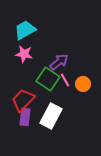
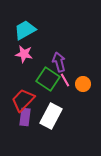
purple arrow: rotated 66 degrees counterclockwise
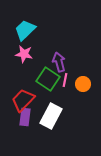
cyan trapezoid: rotated 15 degrees counterclockwise
pink line: rotated 40 degrees clockwise
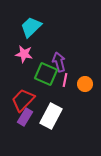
cyan trapezoid: moved 6 px right, 3 px up
green square: moved 2 px left, 5 px up; rotated 10 degrees counterclockwise
orange circle: moved 2 px right
purple rectangle: rotated 24 degrees clockwise
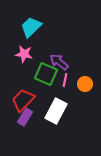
purple arrow: rotated 36 degrees counterclockwise
white rectangle: moved 5 px right, 5 px up
